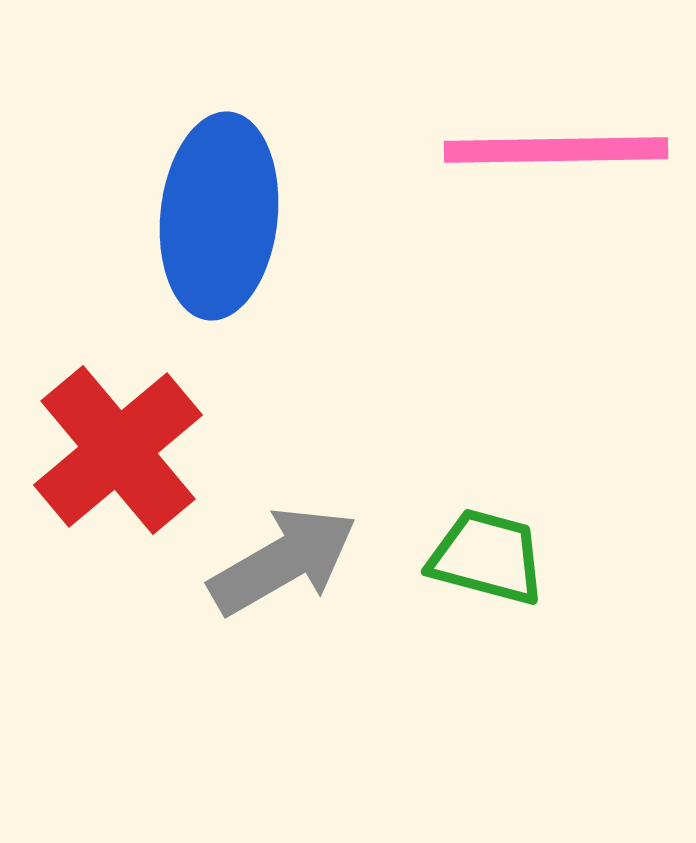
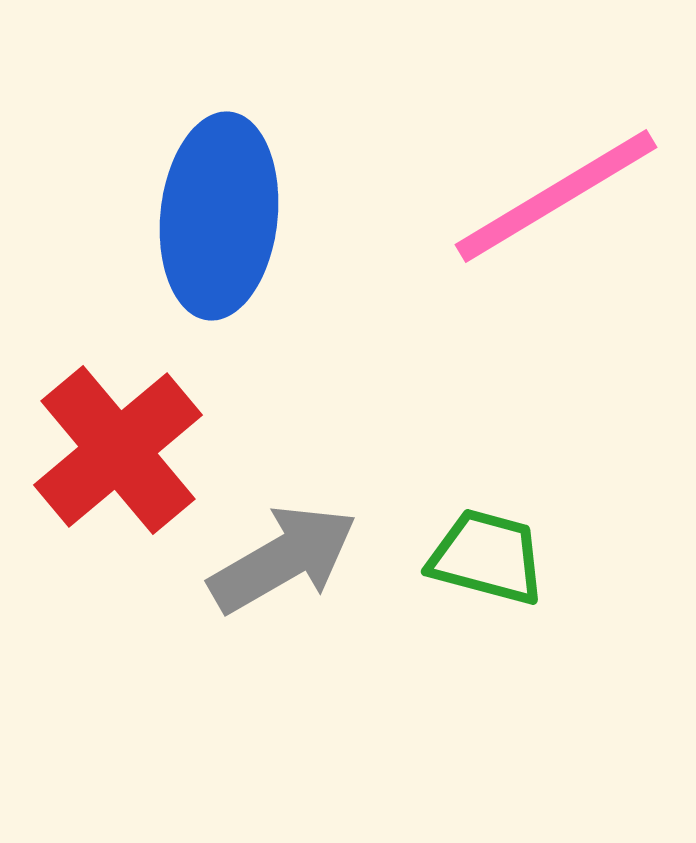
pink line: moved 46 px down; rotated 30 degrees counterclockwise
gray arrow: moved 2 px up
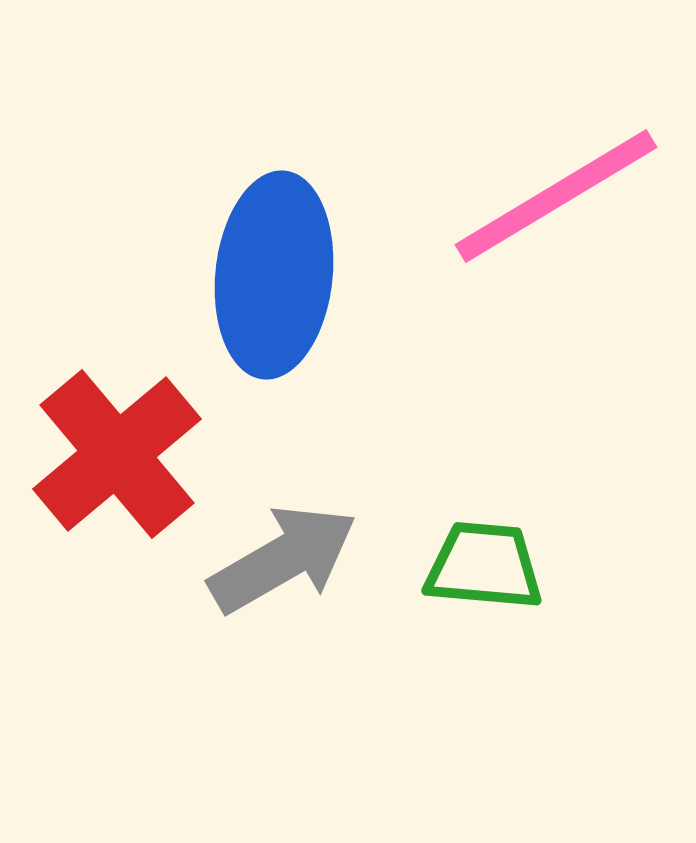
blue ellipse: moved 55 px right, 59 px down
red cross: moved 1 px left, 4 px down
green trapezoid: moved 3 px left, 9 px down; rotated 10 degrees counterclockwise
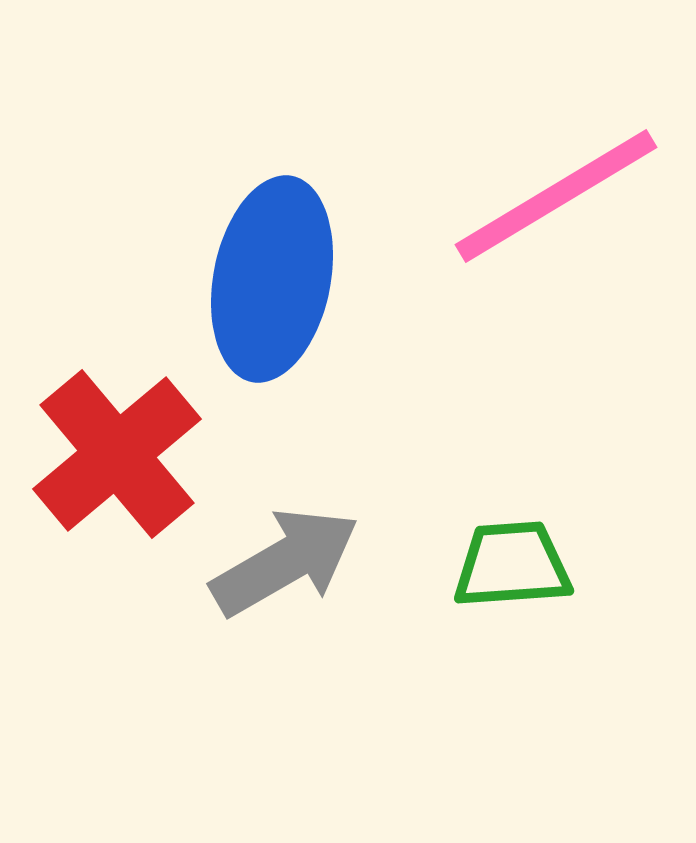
blue ellipse: moved 2 px left, 4 px down; rotated 5 degrees clockwise
gray arrow: moved 2 px right, 3 px down
green trapezoid: moved 28 px right, 1 px up; rotated 9 degrees counterclockwise
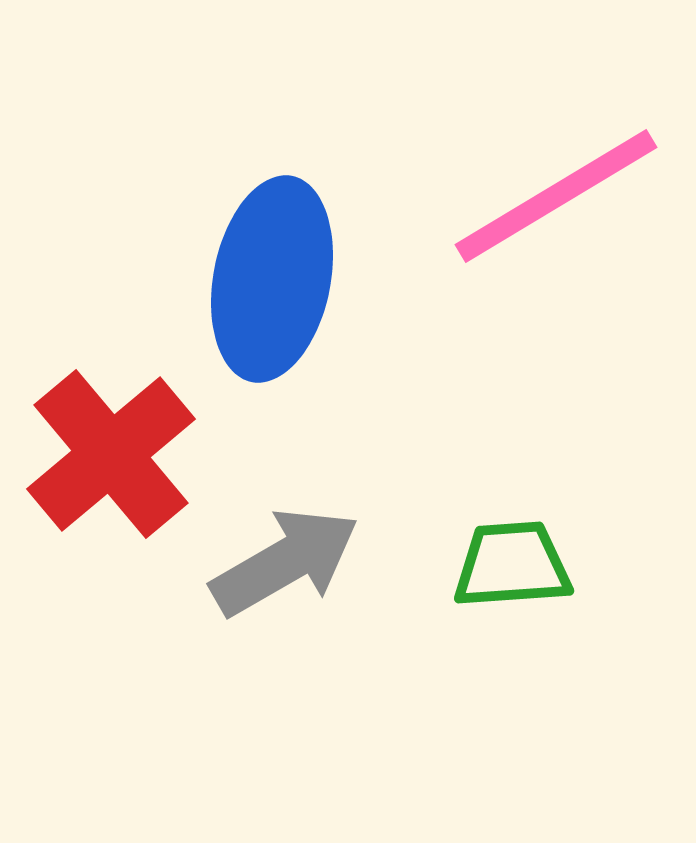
red cross: moved 6 px left
